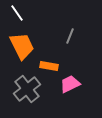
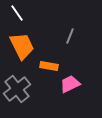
gray cross: moved 10 px left
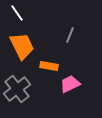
gray line: moved 1 px up
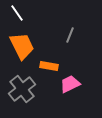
gray cross: moved 5 px right
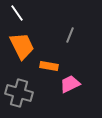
gray cross: moved 3 px left, 4 px down; rotated 36 degrees counterclockwise
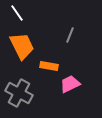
gray cross: rotated 12 degrees clockwise
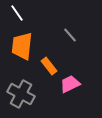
gray line: rotated 63 degrees counterclockwise
orange trapezoid: rotated 148 degrees counterclockwise
orange rectangle: rotated 42 degrees clockwise
gray cross: moved 2 px right, 1 px down
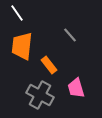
orange rectangle: moved 1 px up
pink trapezoid: moved 6 px right, 4 px down; rotated 80 degrees counterclockwise
gray cross: moved 19 px right, 1 px down
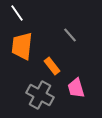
orange rectangle: moved 3 px right, 1 px down
